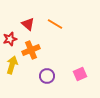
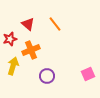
orange line: rotated 21 degrees clockwise
yellow arrow: moved 1 px right, 1 px down
pink square: moved 8 px right
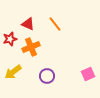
red triangle: rotated 16 degrees counterclockwise
orange cross: moved 3 px up
yellow arrow: moved 6 px down; rotated 144 degrees counterclockwise
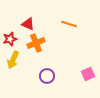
orange line: moved 14 px right; rotated 35 degrees counterclockwise
orange cross: moved 5 px right, 4 px up
yellow arrow: moved 12 px up; rotated 30 degrees counterclockwise
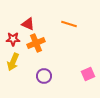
red star: moved 3 px right; rotated 16 degrees clockwise
yellow arrow: moved 2 px down
purple circle: moved 3 px left
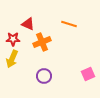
orange cross: moved 6 px right, 1 px up
yellow arrow: moved 1 px left, 3 px up
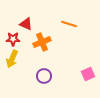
red triangle: moved 2 px left
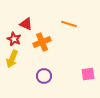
red star: moved 1 px right; rotated 24 degrees clockwise
pink square: rotated 16 degrees clockwise
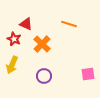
orange cross: moved 2 px down; rotated 24 degrees counterclockwise
yellow arrow: moved 6 px down
